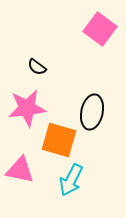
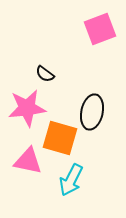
pink square: rotated 32 degrees clockwise
black semicircle: moved 8 px right, 7 px down
orange square: moved 1 px right, 2 px up
pink triangle: moved 8 px right, 9 px up
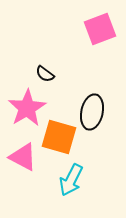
pink star: rotated 24 degrees counterclockwise
orange square: moved 1 px left, 1 px up
pink triangle: moved 5 px left, 4 px up; rotated 16 degrees clockwise
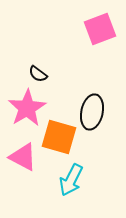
black semicircle: moved 7 px left
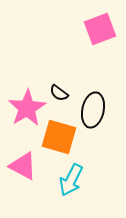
black semicircle: moved 21 px right, 19 px down
black ellipse: moved 1 px right, 2 px up
pink triangle: moved 9 px down
